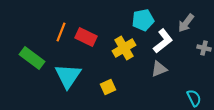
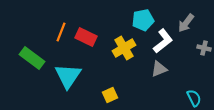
yellow square: moved 2 px right, 8 px down
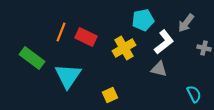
white L-shape: moved 1 px right, 1 px down
gray triangle: rotated 36 degrees clockwise
cyan semicircle: moved 4 px up
